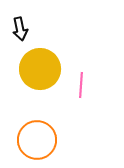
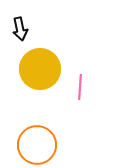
pink line: moved 1 px left, 2 px down
orange circle: moved 5 px down
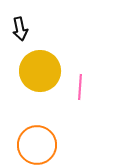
yellow circle: moved 2 px down
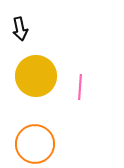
yellow circle: moved 4 px left, 5 px down
orange circle: moved 2 px left, 1 px up
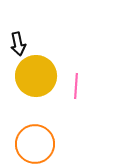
black arrow: moved 2 px left, 15 px down
pink line: moved 4 px left, 1 px up
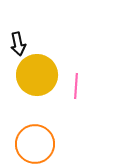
yellow circle: moved 1 px right, 1 px up
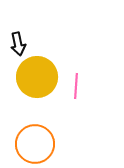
yellow circle: moved 2 px down
